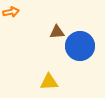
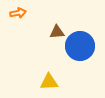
orange arrow: moved 7 px right, 1 px down
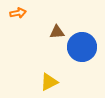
blue circle: moved 2 px right, 1 px down
yellow triangle: rotated 24 degrees counterclockwise
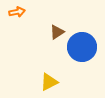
orange arrow: moved 1 px left, 1 px up
brown triangle: rotated 28 degrees counterclockwise
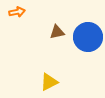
brown triangle: rotated 21 degrees clockwise
blue circle: moved 6 px right, 10 px up
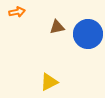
brown triangle: moved 5 px up
blue circle: moved 3 px up
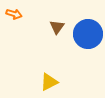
orange arrow: moved 3 px left, 2 px down; rotated 28 degrees clockwise
brown triangle: rotated 42 degrees counterclockwise
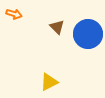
brown triangle: rotated 21 degrees counterclockwise
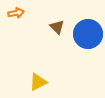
orange arrow: moved 2 px right, 1 px up; rotated 28 degrees counterclockwise
yellow triangle: moved 11 px left
